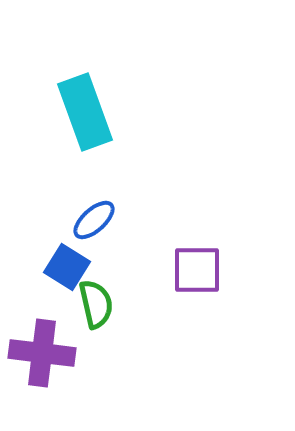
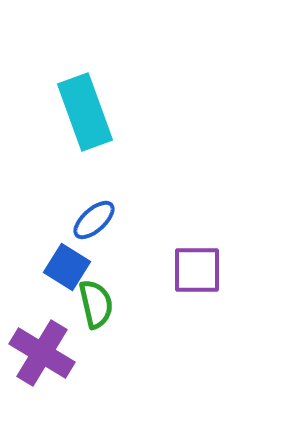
purple cross: rotated 24 degrees clockwise
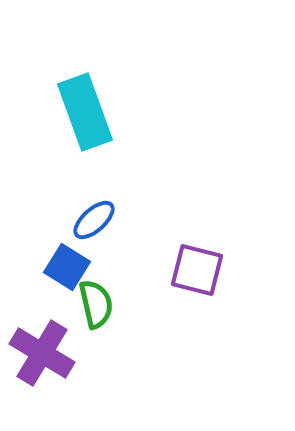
purple square: rotated 14 degrees clockwise
